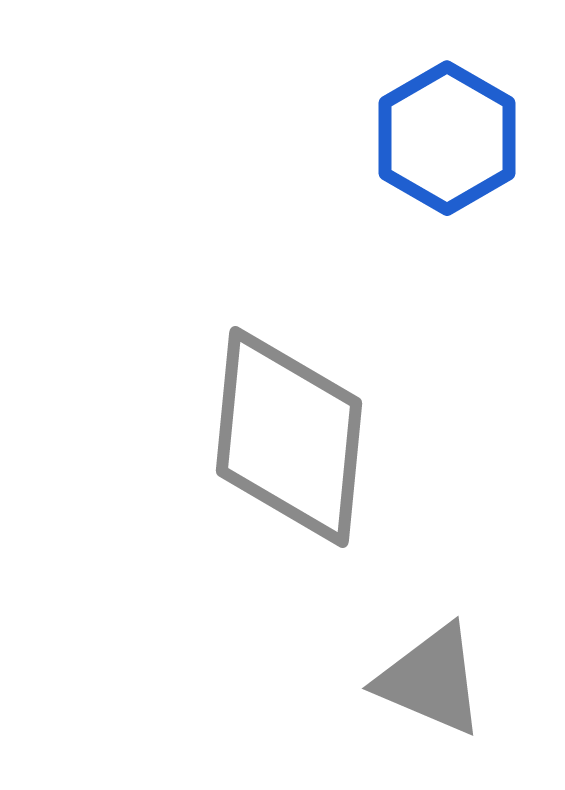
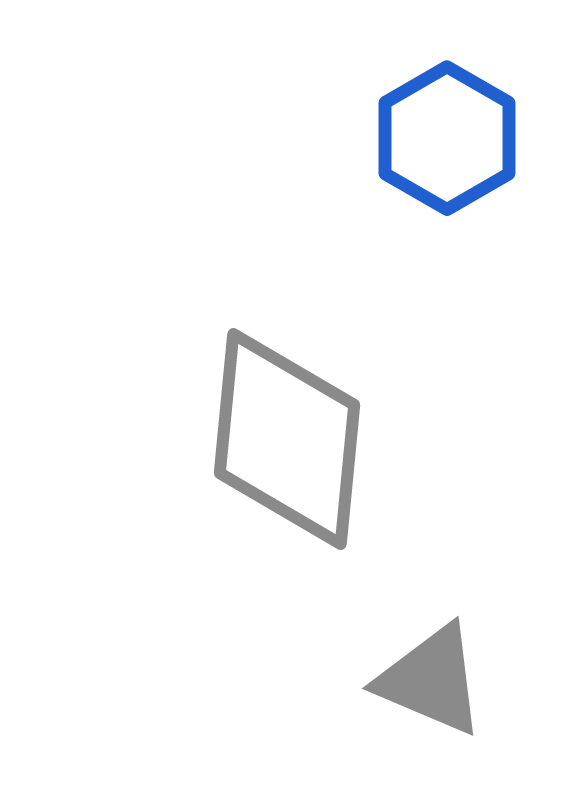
gray diamond: moved 2 px left, 2 px down
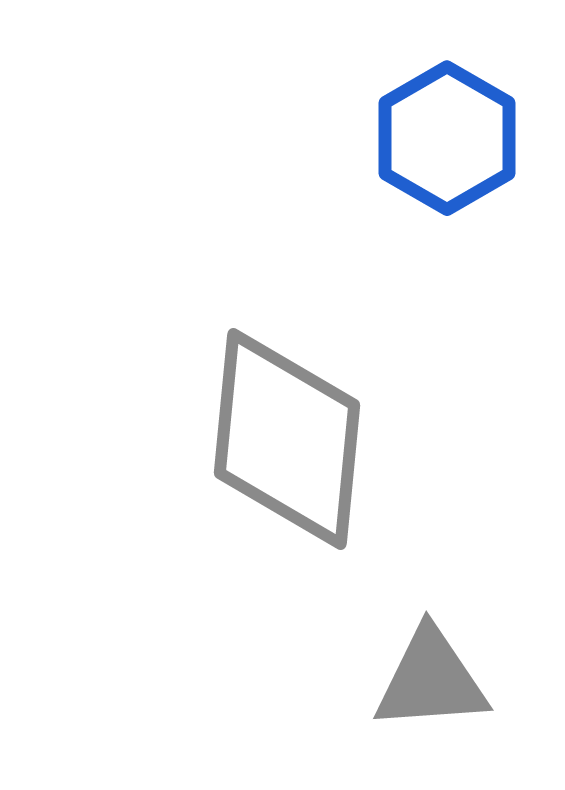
gray triangle: rotated 27 degrees counterclockwise
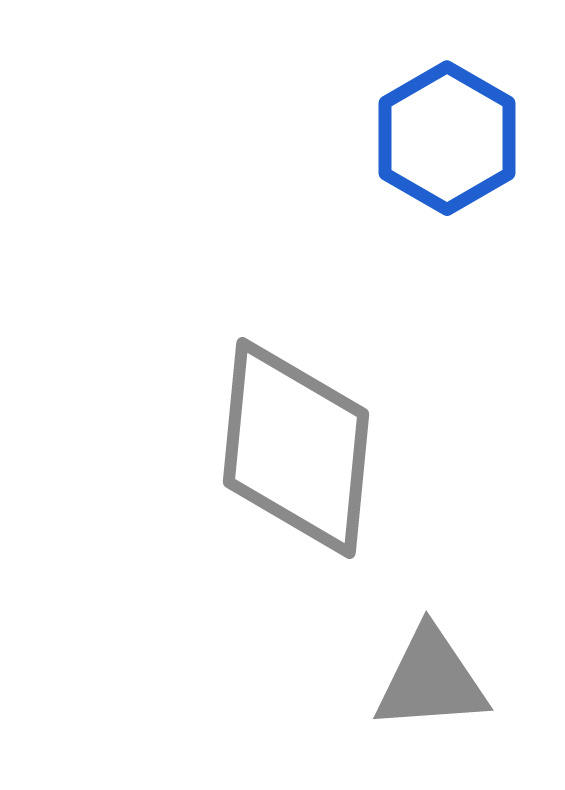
gray diamond: moved 9 px right, 9 px down
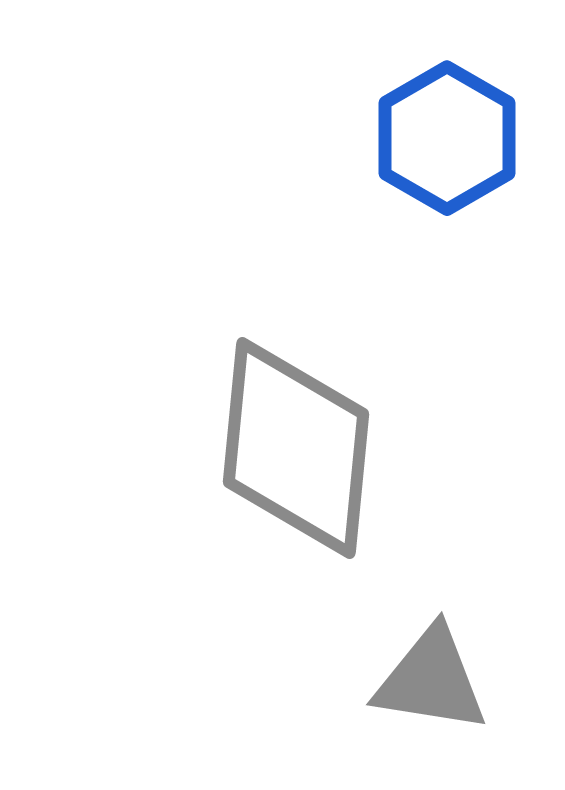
gray triangle: rotated 13 degrees clockwise
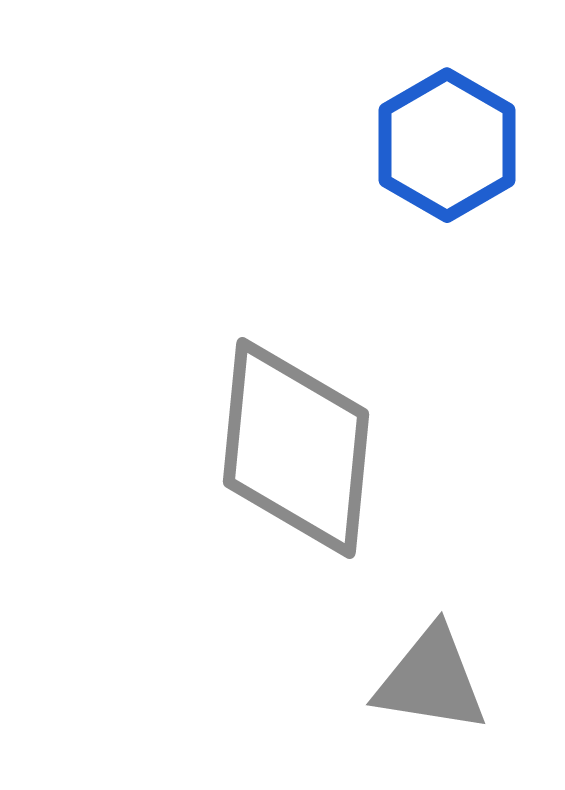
blue hexagon: moved 7 px down
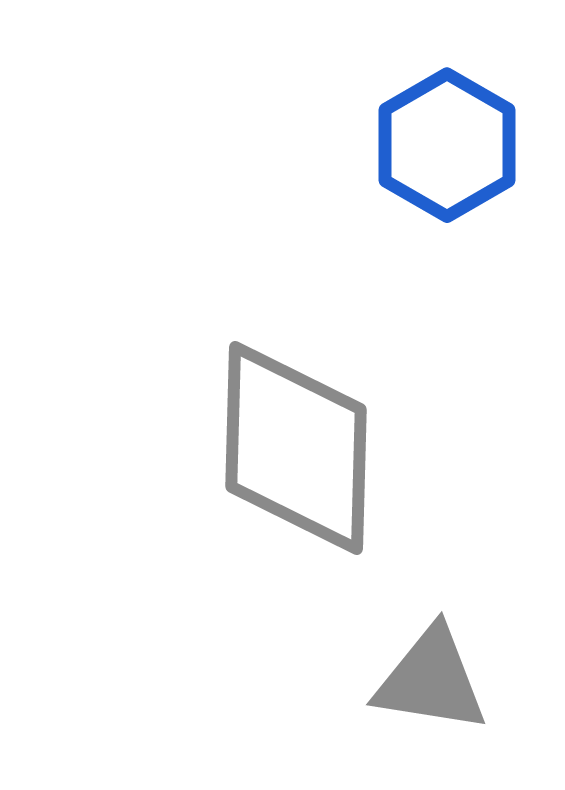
gray diamond: rotated 4 degrees counterclockwise
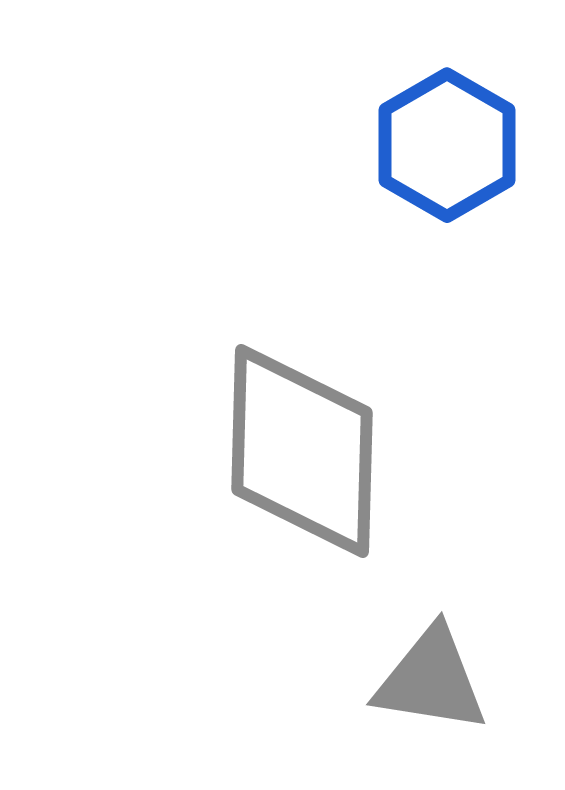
gray diamond: moved 6 px right, 3 px down
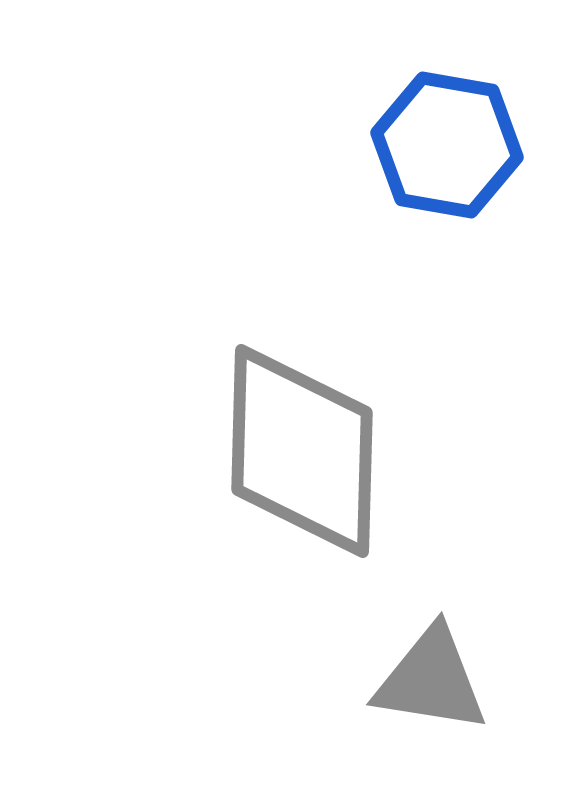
blue hexagon: rotated 20 degrees counterclockwise
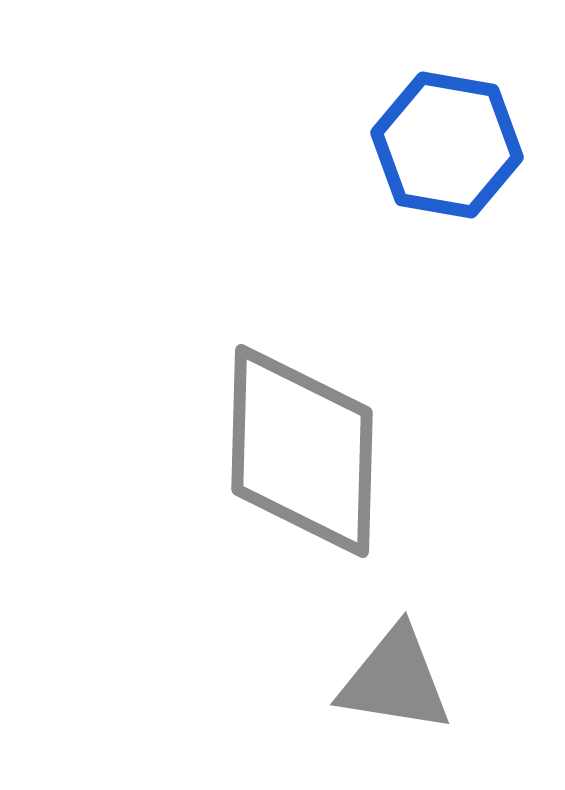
gray triangle: moved 36 px left
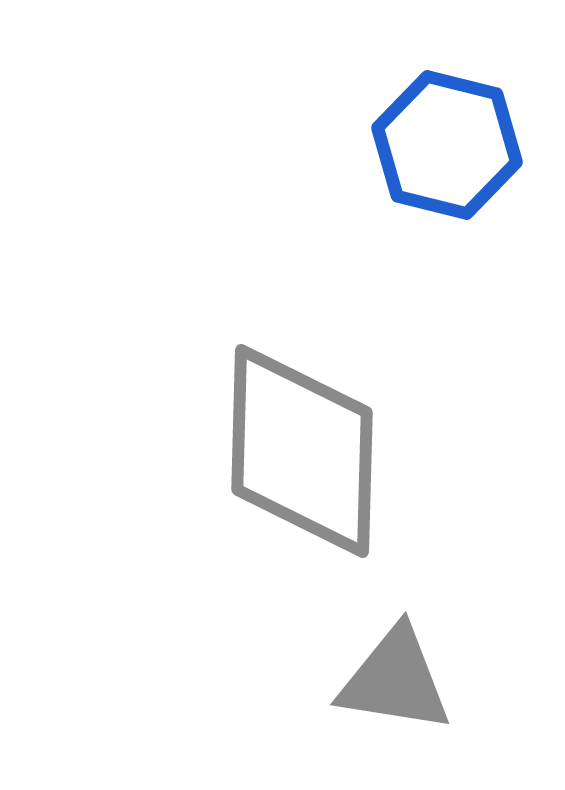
blue hexagon: rotated 4 degrees clockwise
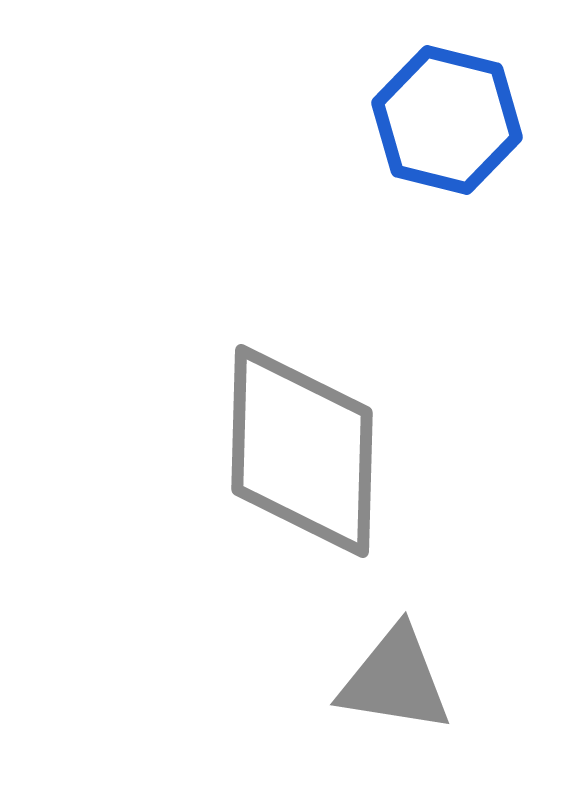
blue hexagon: moved 25 px up
